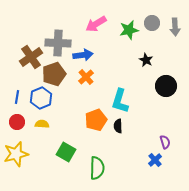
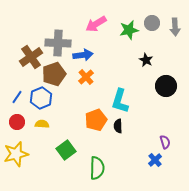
blue line: rotated 24 degrees clockwise
green square: moved 2 px up; rotated 24 degrees clockwise
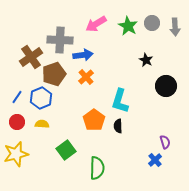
green star: moved 1 px left, 4 px up; rotated 30 degrees counterclockwise
gray cross: moved 2 px right, 3 px up
orange pentagon: moved 2 px left; rotated 15 degrees counterclockwise
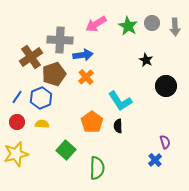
cyan L-shape: rotated 50 degrees counterclockwise
orange pentagon: moved 2 px left, 2 px down
green square: rotated 12 degrees counterclockwise
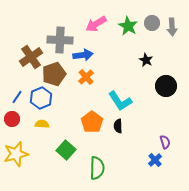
gray arrow: moved 3 px left
red circle: moved 5 px left, 3 px up
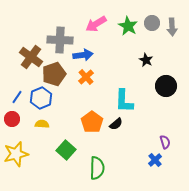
brown cross: rotated 20 degrees counterclockwise
cyan L-shape: moved 4 px right; rotated 35 degrees clockwise
black semicircle: moved 2 px left, 2 px up; rotated 128 degrees counterclockwise
